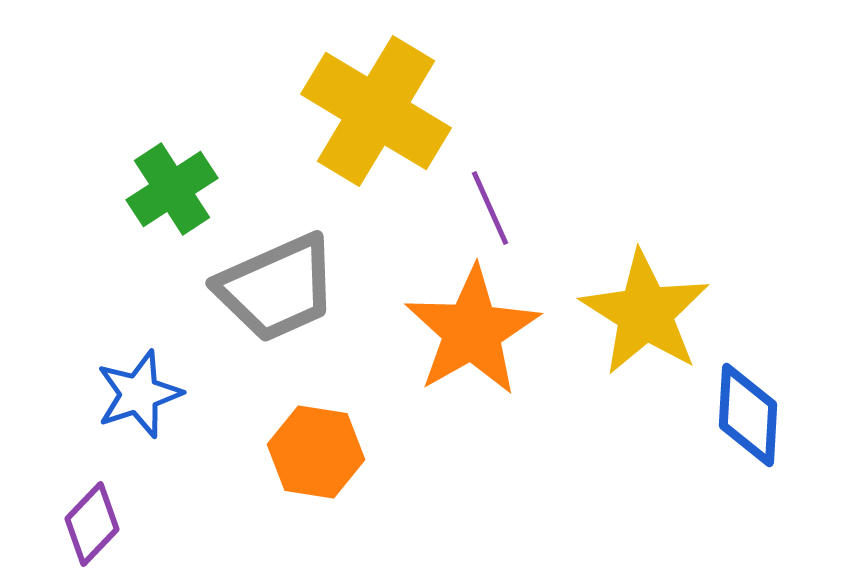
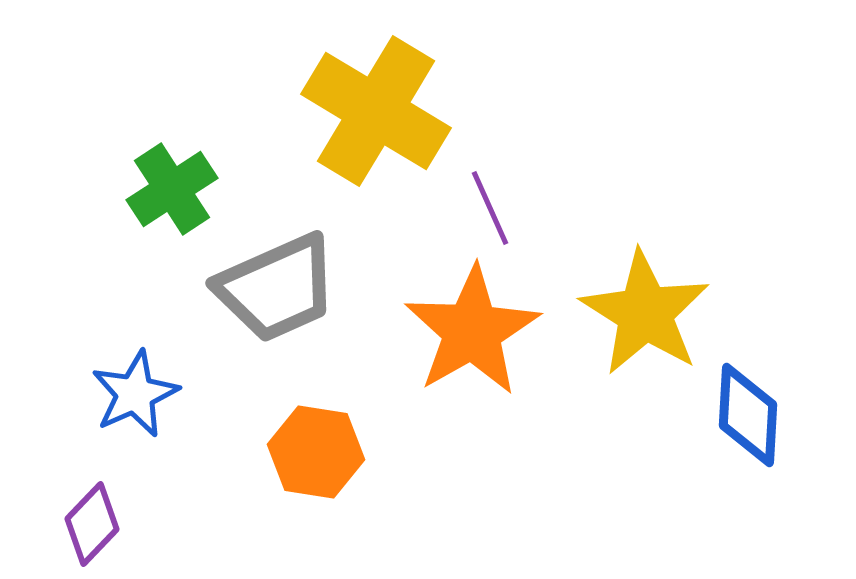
blue star: moved 4 px left; rotated 6 degrees counterclockwise
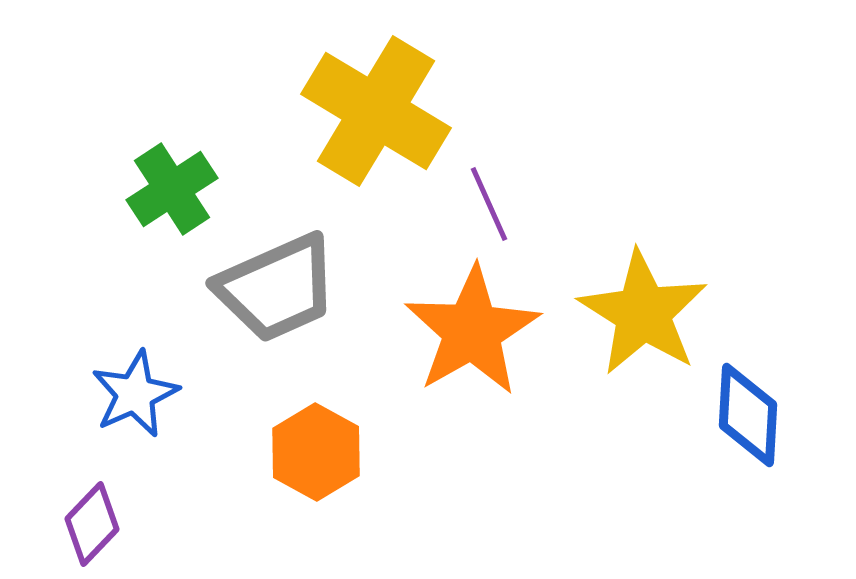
purple line: moved 1 px left, 4 px up
yellow star: moved 2 px left
orange hexagon: rotated 20 degrees clockwise
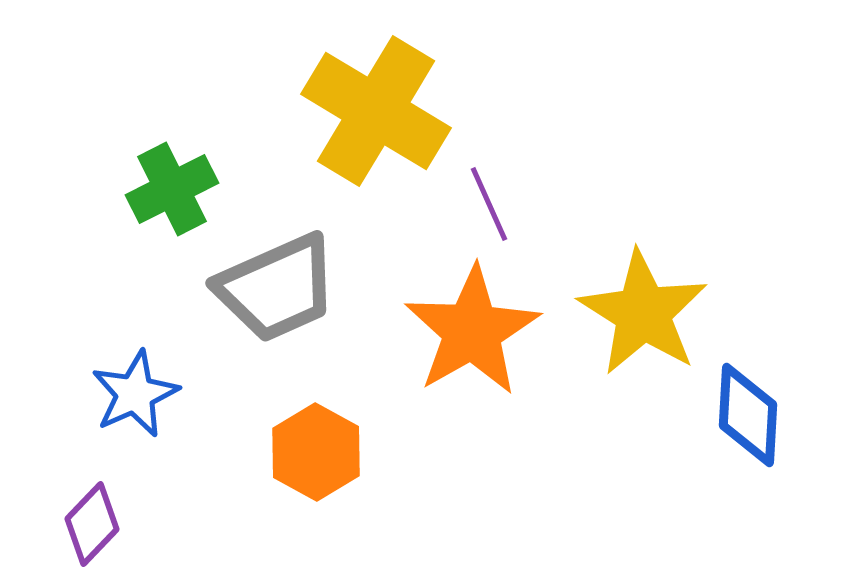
green cross: rotated 6 degrees clockwise
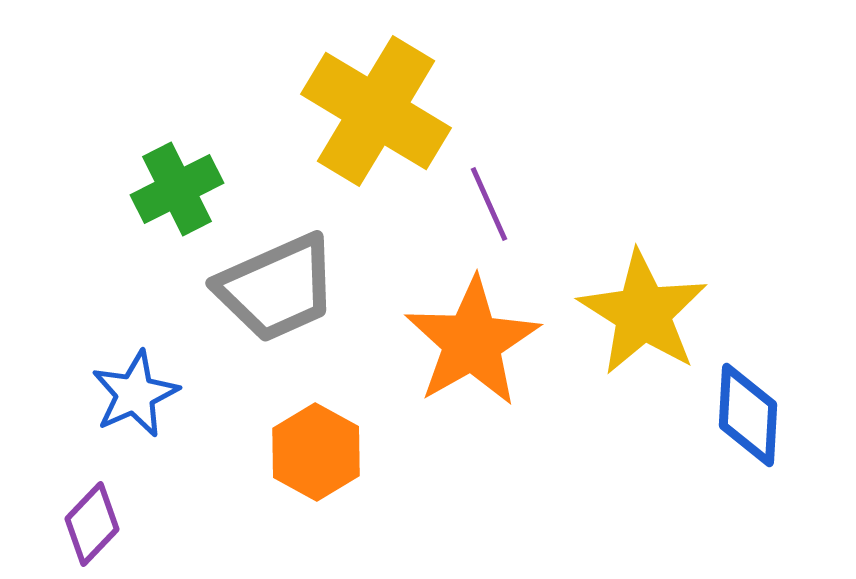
green cross: moved 5 px right
orange star: moved 11 px down
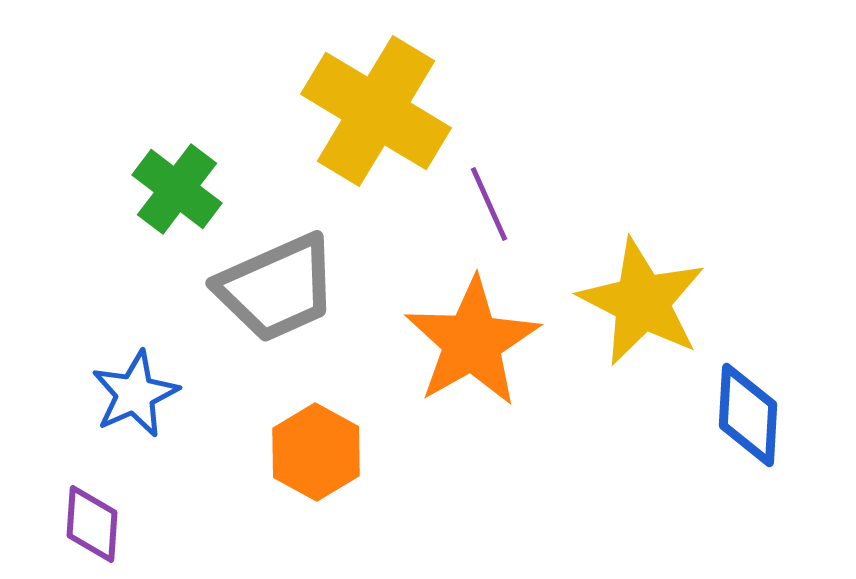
green cross: rotated 26 degrees counterclockwise
yellow star: moved 1 px left, 11 px up; rotated 5 degrees counterclockwise
purple diamond: rotated 40 degrees counterclockwise
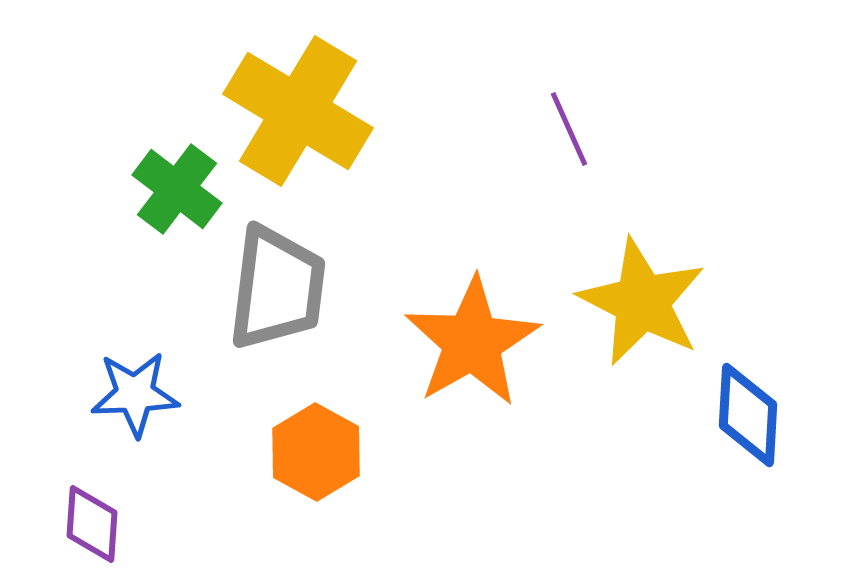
yellow cross: moved 78 px left
purple line: moved 80 px right, 75 px up
gray trapezoid: rotated 59 degrees counterclockwise
blue star: rotated 22 degrees clockwise
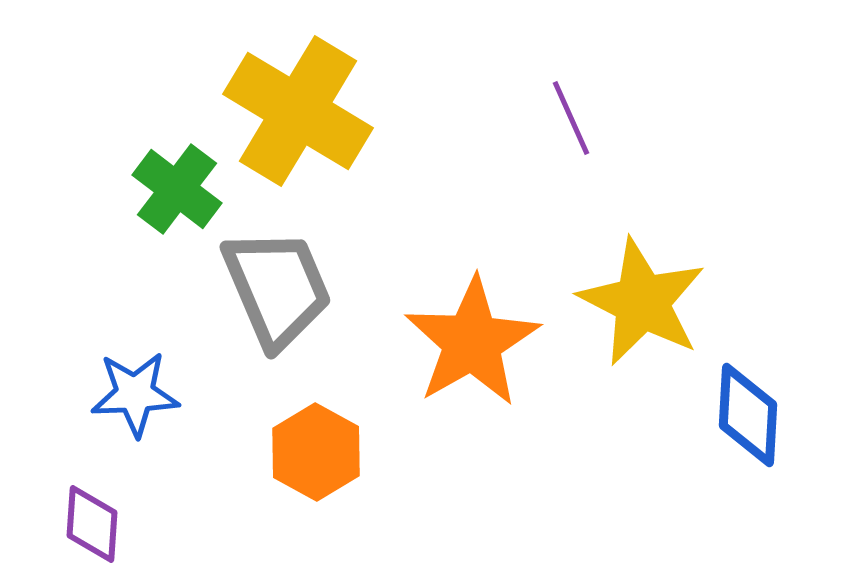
purple line: moved 2 px right, 11 px up
gray trapezoid: rotated 30 degrees counterclockwise
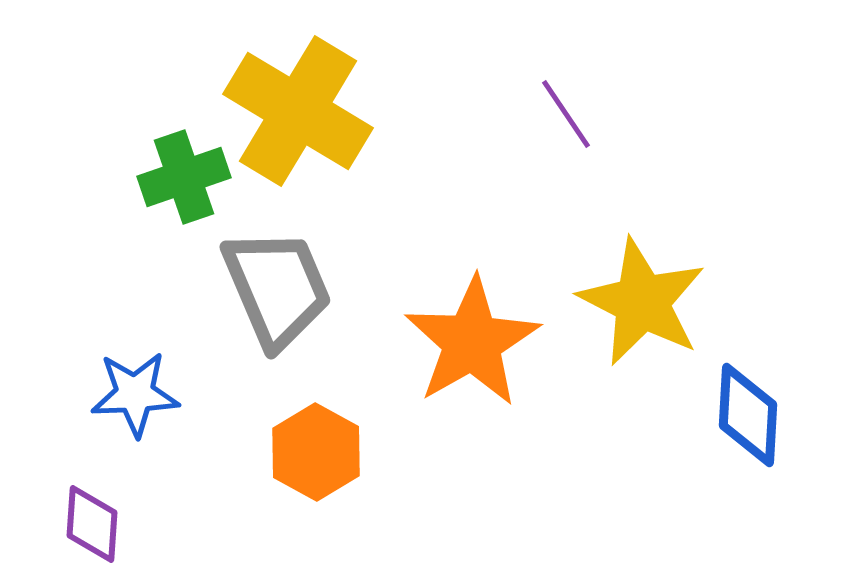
purple line: moved 5 px left, 4 px up; rotated 10 degrees counterclockwise
green cross: moved 7 px right, 12 px up; rotated 34 degrees clockwise
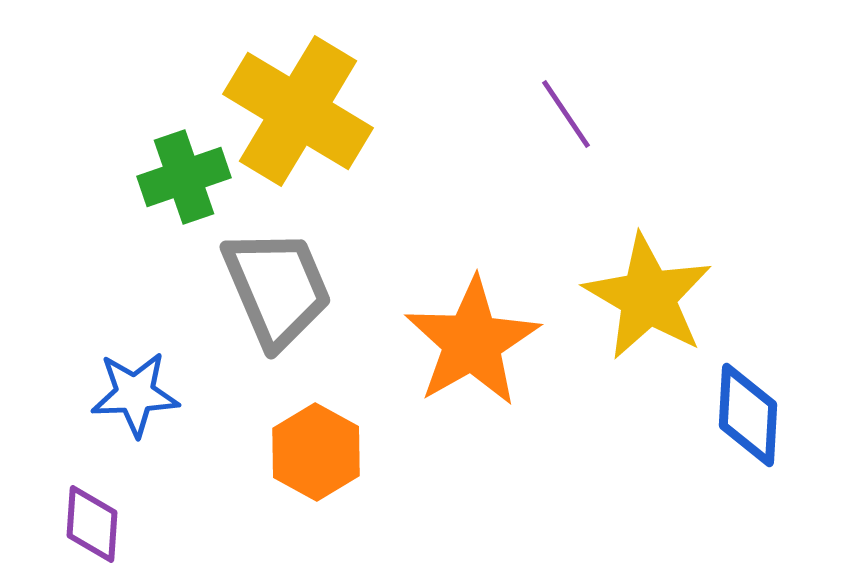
yellow star: moved 6 px right, 5 px up; rotated 3 degrees clockwise
